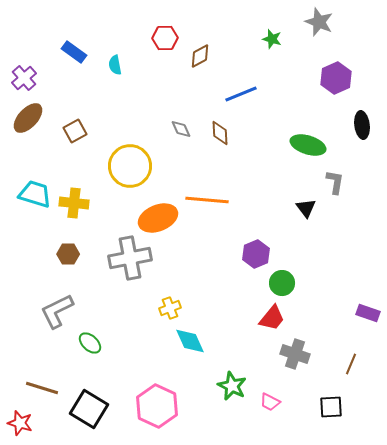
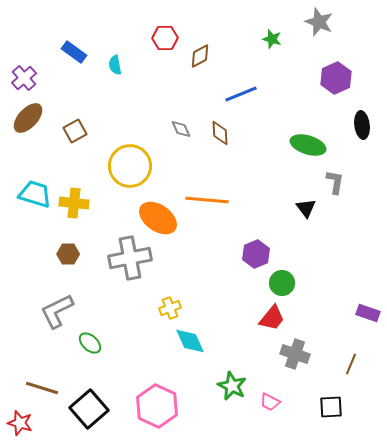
orange ellipse at (158, 218): rotated 57 degrees clockwise
black square at (89, 409): rotated 18 degrees clockwise
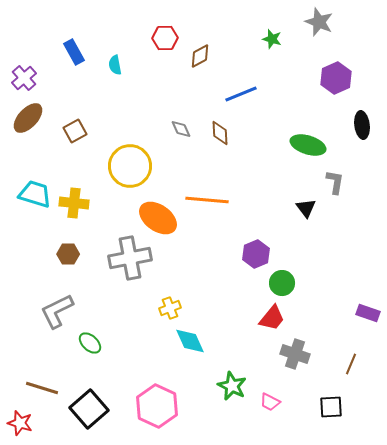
blue rectangle at (74, 52): rotated 25 degrees clockwise
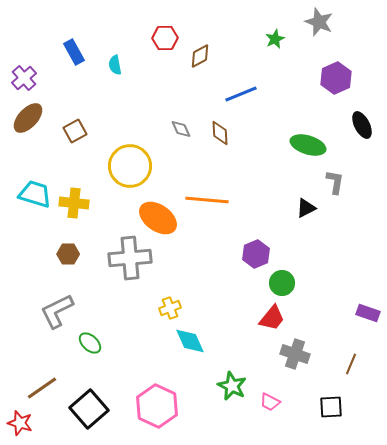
green star at (272, 39): moved 3 px right; rotated 30 degrees clockwise
black ellipse at (362, 125): rotated 20 degrees counterclockwise
black triangle at (306, 208): rotated 40 degrees clockwise
gray cross at (130, 258): rotated 6 degrees clockwise
brown line at (42, 388): rotated 52 degrees counterclockwise
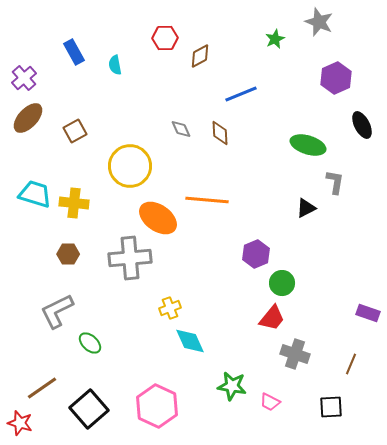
green star at (232, 386): rotated 16 degrees counterclockwise
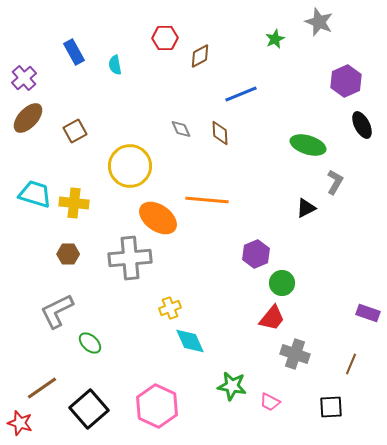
purple hexagon at (336, 78): moved 10 px right, 3 px down
gray L-shape at (335, 182): rotated 20 degrees clockwise
